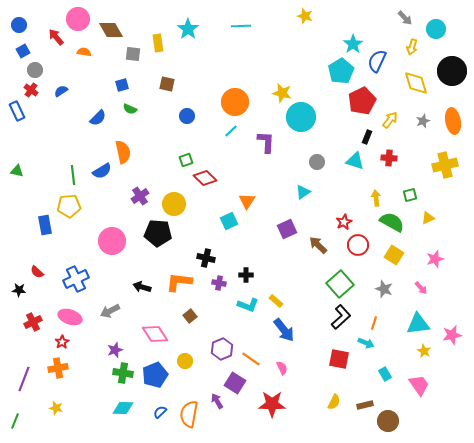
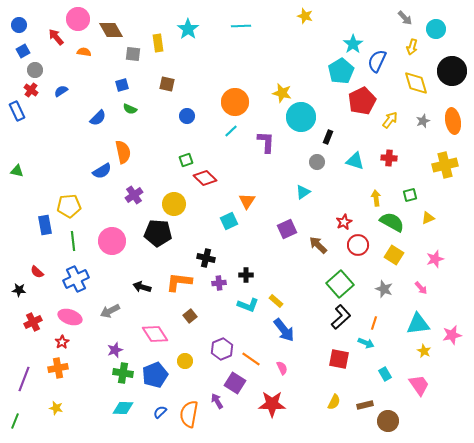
black rectangle at (367, 137): moved 39 px left
green line at (73, 175): moved 66 px down
purple cross at (140, 196): moved 6 px left, 1 px up
purple cross at (219, 283): rotated 16 degrees counterclockwise
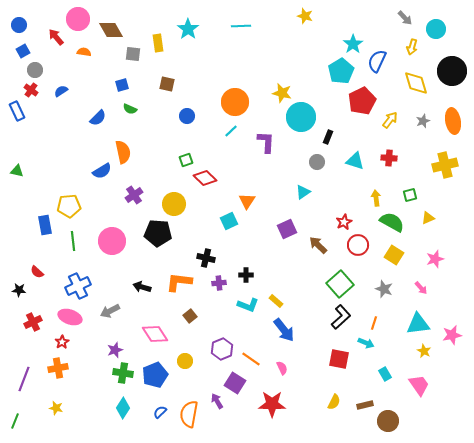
blue cross at (76, 279): moved 2 px right, 7 px down
cyan diamond at (123, 408): rotated 60 degrees counterclockwise
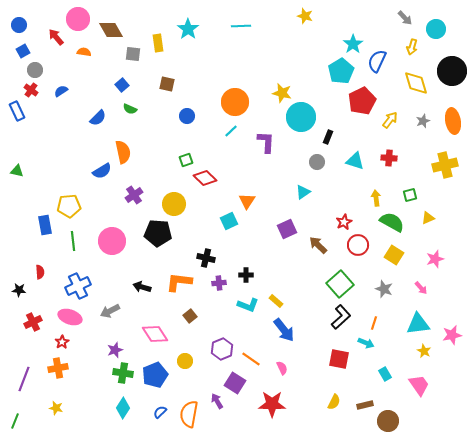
blue square at (122, 85): rotated 24 degrees counterclockwise
red semicircle at (37, 272): moved 3 px right; rotated 136 degrees counterclockwise
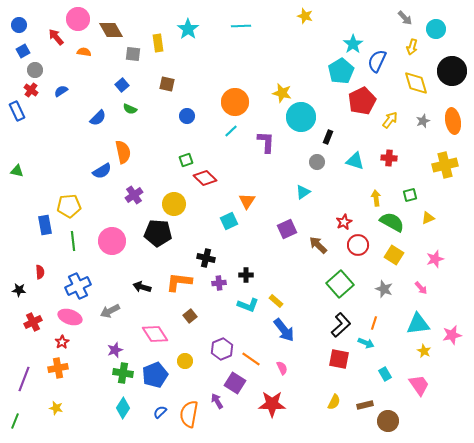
black L-shape at (341, 317): moved 8 px down
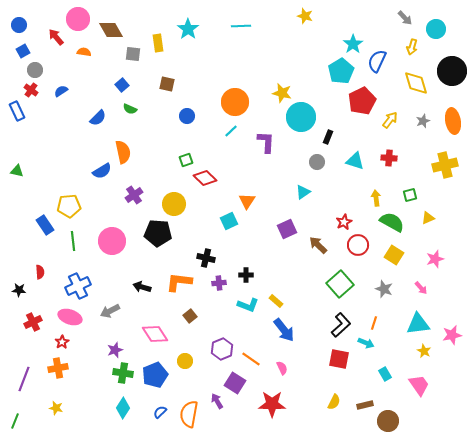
blue rectangle at (45, 225): rotated 24 degrees counterclockwise
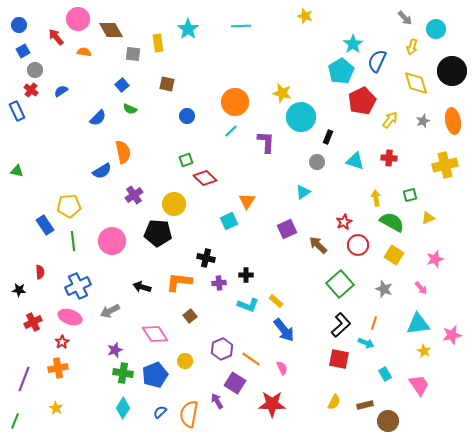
yellow star at (56, 408): rotated 16 degrees clockwise
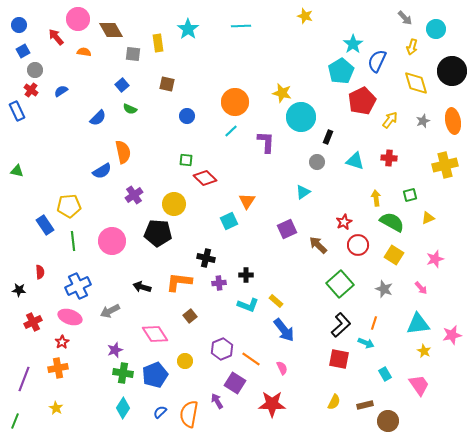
green square at (186, 160): rotated 24 degrees clockwise
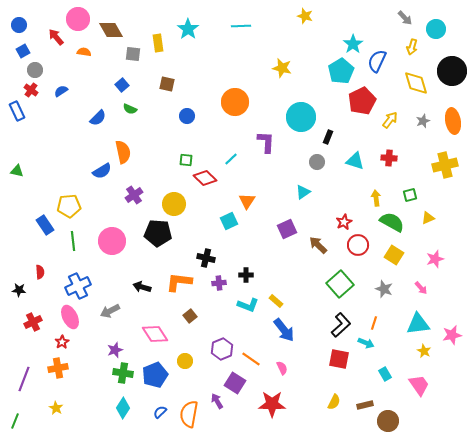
yellow star at (282, 93): moved 25 px up
cyan line at (231, 131): moved 28 px down
pink ellipse at (70, 317): rotated 45 degrees clockwise
